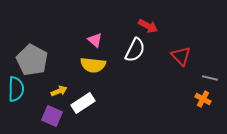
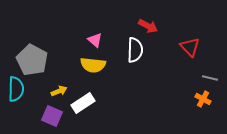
white semicircle: rotated 25 degrees counterclockwise
red triangle: moved 9 px right, 9 px up
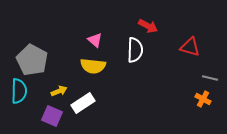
red triangle: rotated 30 degrees counterclockwise
yellow semicircle: moved 1 px down
cyan semicircle: moved 3 px right, 2 px down
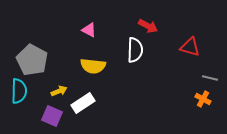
pink triangle: moved 6 px left, 10 px up; rotated 14 degrees counterclockwise
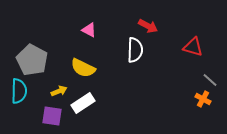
red triangle: moved 3 px right
yellow semicircle: moved 10 px left, 2 px down; rotated 20 degrees clockwise
gray line: moved 2 px down; rotated 28 degrees clockwise
purple square: rotated 15 degrees counterclockwise
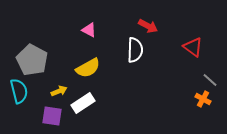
red triangle: rotated 20 degrees clockwise
yellow semicircle: moved 5 px right; rotated 55 degrees counterclockwise
cyan semicircle: rotated 15 degrees counterclockwise
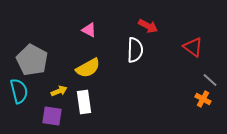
white rectangle: moved 1 px right, 1 px up; rotated 65 degrees counterclockwise
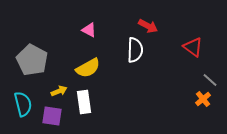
cyan semicircle: moved 4 px right, 13 px down
orange cross: rotated 21 degrees clockwise
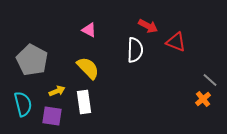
red triangle: moved 17 px left, 5 px up; rotated 15 degrees counterclockwise
yellow semicircle: rotated 105 degrees counterclockwise
yellow arrow: moved 2 px left
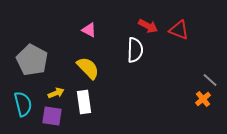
red triangle: moved 3 px right, 12 px up
yellow arrow: moved 1 px left, 2 px down
